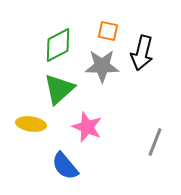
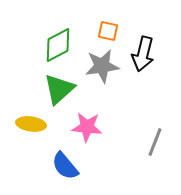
black arrow: moved 1 px right, 1 px down
gray star: rotated 8 degrees counterclockwise
pink star: rotated 16 degrees counterclockwise
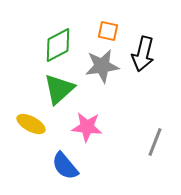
yellow ellipse: rotated 20 degrees clockwise
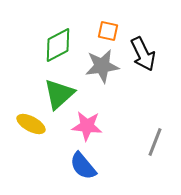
black arrow: rotated 40 degrees counterclockwise
green triangle: moved 5 px down
pink star: moved 1 px up
blue semicircle: moved 18 px right
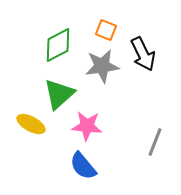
orange square: moved 2 px left, 1 px up; rotated 10 degrees clockwise
